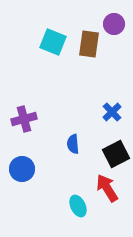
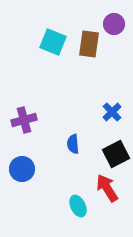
purple cross: moved 1 px down
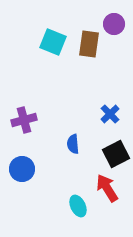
blue cross: moved 2 px left, 2 px down
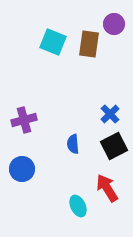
black square: moved 2 px left, 8 px up
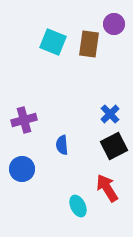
blue semicircle: moved 11 px left, 1 px down
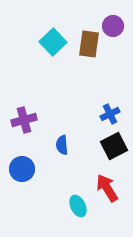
purple circle: moved 1 px left, 2 px down
cyan square: rotated 24 degrees clockwise
blue cross: rotated 18 degrees clockwise
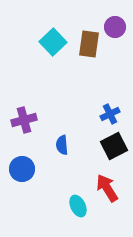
purple circle: moved 2 px right, 1 px down
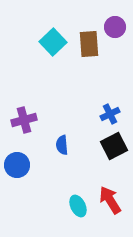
brown rectangle: rotated 12 degrees counterclockwise
blue circle: moved 5 px left, 4 px up
red arrow: moved 3 px right, 12 px down
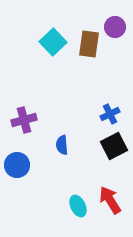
brown rectangle: rotated 12 degrees clockwise
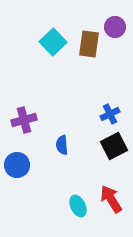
red arrow: moved 1 px right, 1 px up
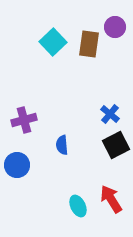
blue cross: rotated 24 degrees counterclockwise
black square: moved 2 px right, 1 px up
